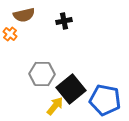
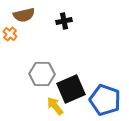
black square: rotated 16 degrees clockwise
blue pentagon: rotated 8 degrees clockwise
yellow arrow: rotated 78 degrees counterclockwise
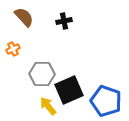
brown semicircle: moved 2 px down; rotated 120 degrees counterclockwise
orange cross: moved 3 px right, 15 px down; rotated 24 degrees clockwise
black square: moved 2 px left, 1 px down
blue pentagon: moved 1 px right, 1 px down
yellow arrow: moved 7 px left
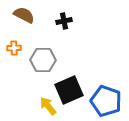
brown semicircle: moved 2 px up; rotated 20 degrees counterclockwise
orange cross: moved 1 px right, 1 px up; rotated 24 degrees clockwise
gray hexagon: moved 1 px right, 14 px up
